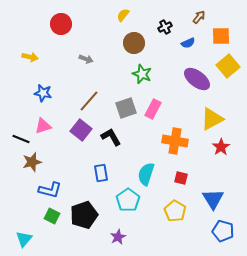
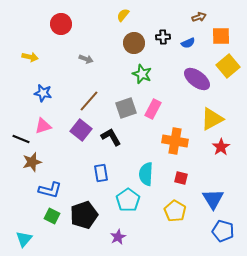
brown arrow: rotated 32 degrees clockwise
black cross: moved 2 px left, 10 px down; rotated 24 degrees clockwise
cyan semicircle: rotated 15 degrees counterclockwise
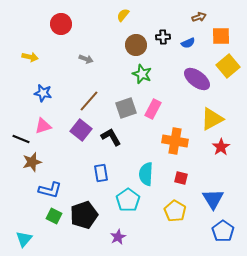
brown circle: moved 2 px right, 2 px down
green square: moved 2 px right
blue pentagon: rotated 20 degrees clockwise
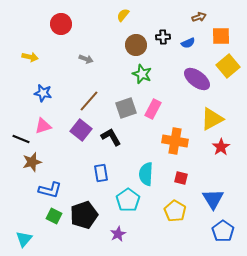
purple star: moved 3 px up
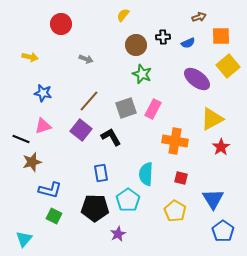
black pentagon: moved 11 px right, 7 px up; rotated 20 degrees clockwise
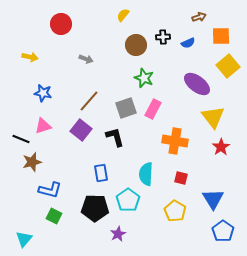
green star: moved 2 px right, 4 px down
purple ellipse: moved 5 px down
yellow triangle: moved 1 px right, 2 px up; rotated 40 degrees counterclockwise
black L-shape: moved 4 px right; rotated 15 degrees clockwise
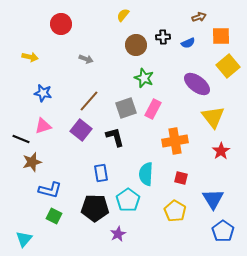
orange cross: rotated 20 degrees counterclockwise
red star: moved 4 px down
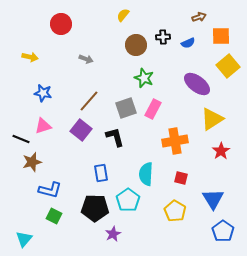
yellow triangle: moved 1 px left, 2 px down; rotated 35 degrees clockwise
purple star: moved 5 px left
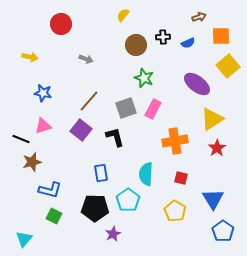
red star: moved 4 px left, 3 px up
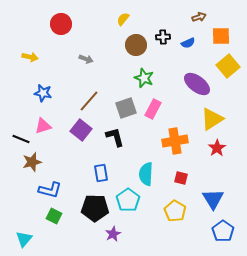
yellow semicircle: moved 4 px down
